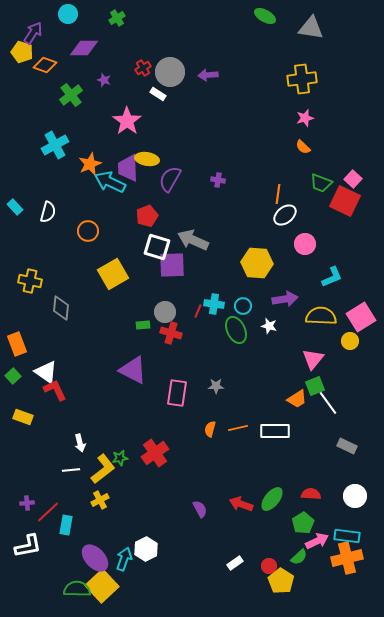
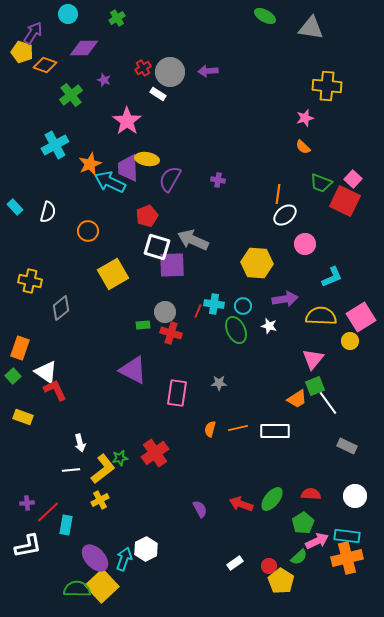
purple arrow at (208, 75): moved 4 px up
yellow cross at (302, 79): moved 25 px right, 7 px down; rotated 12 degrees clockwise
gray diamond at (61, 308): rotated 45 degrees clockwise
orange rectangle at (17, 344): moved 3 px right, 4 px down; rotated 40 degrees clockwise
gray star at (216, 386): moved 3 px right, 3 px up
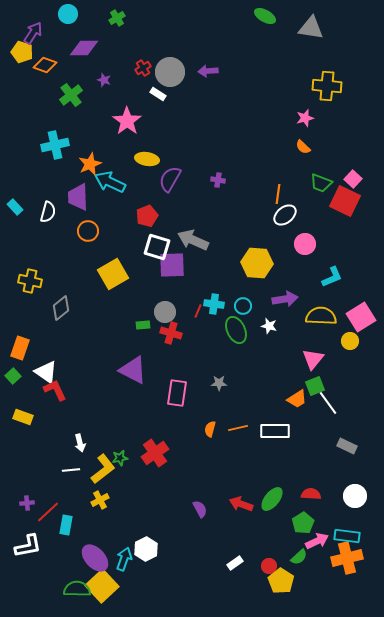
cyan cross at (55, 145): rotated 16 degrees clockwise
purple trapezoid at (128, 168): moved 50 px left, 29 px down
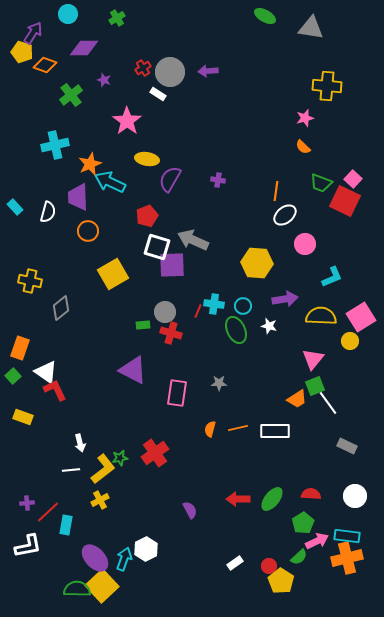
orange line at (278, 194): moved 2 px left, 3 px up
red arrow at (241, 504): moved 3 px left, 5 px up; rotated 20 degrees counterclockwise
purple semicircle at (200, 509): moved 10 px left, 1 px down
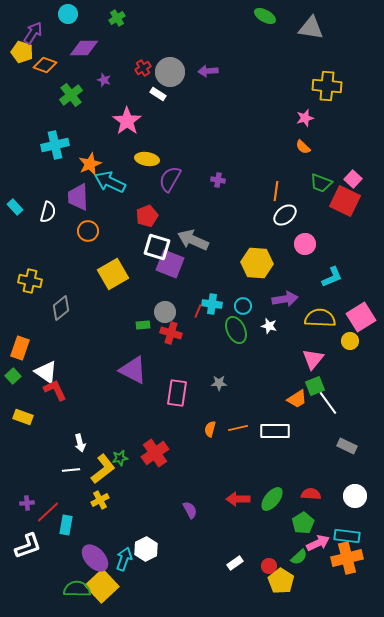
purple square at (172, 265): moved 2 px left, 1 px up; rotated 24 degrees clockwise
cyan cross at (214, 304): moved 2 px left
yellow semicircle at (321, 316): moved 1 px left, 2 px down
pink arrow at (317, 541): moved 1 px right, 2 px down
white L-shape at (28, 546): rotated 8 degrees counterclockwise
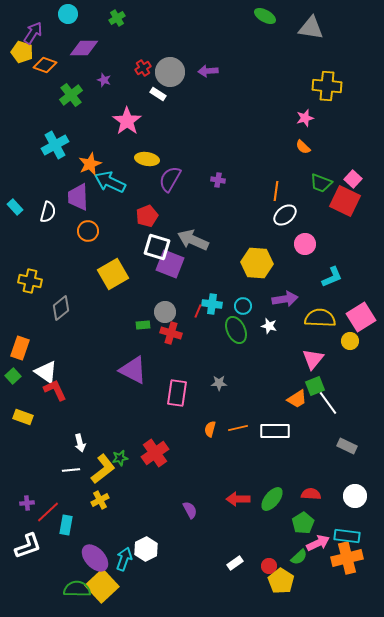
cyan cross at (55, 145): rotated 16 degrees counterclockwise
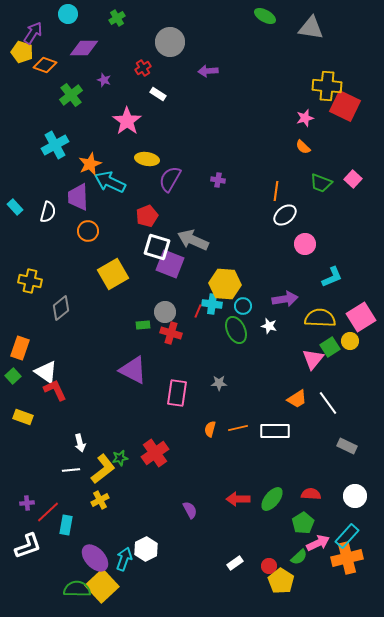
gray circle at (170, 72): moved 30 px up
red square at (345, 201): moved 95 px up
yellow hexagon at (257, 263): moved 32 px left, 21 px down
green square at (315, 386): moved 15 px right, 39 px up; rotated 12 degrees counterclockwise
cyan rectangle at (347, 536): rotated 55 degrees counterclockwise
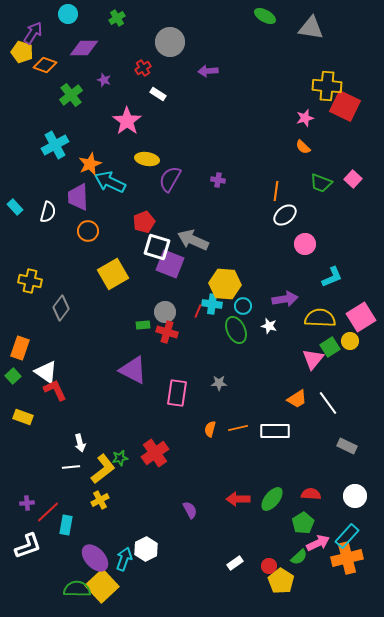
red pentagon at (147, 216): moved 3 px left, 6 px down
gray diamond at (61, 308): rotated 15 degrees counterclockwise
red cross at (171, 333): moved 4 px left, 1 px up
white line at (71, 470): moved 3 px up
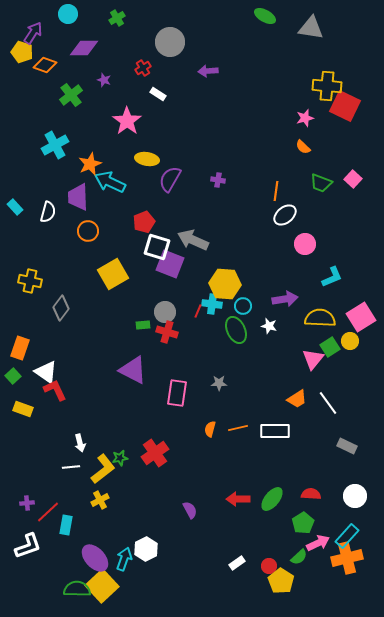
yellow rectangle at (23, 417): moved 8 px up
white rectangle at (235, 563): moved 2 px right
